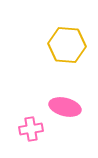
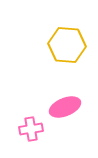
pink ellipse: rotated 36 degrees counterclockwise
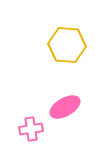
pink ellipse: rotated 8 degrees counterclockwise
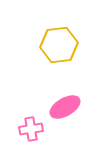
yellow hexagon: moved 8 px left; rotated 12 degrees counterclockwise
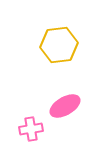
pink ellipse: moved 1 px up
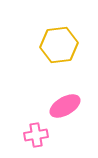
pink cross: moved 5 px right, 6 px down
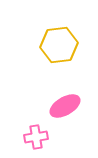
pink cross: moved 2 px down
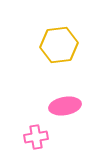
pink ellipse: rotated 20 degrees clockwise
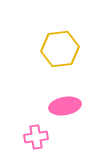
yellow hexagon: moved 1 px right, 4 px down
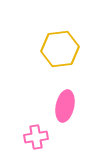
pink ellipse: rotated 68 degrees counterclockwise
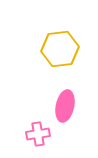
pink cross: moved 2 px right, 3 px up
